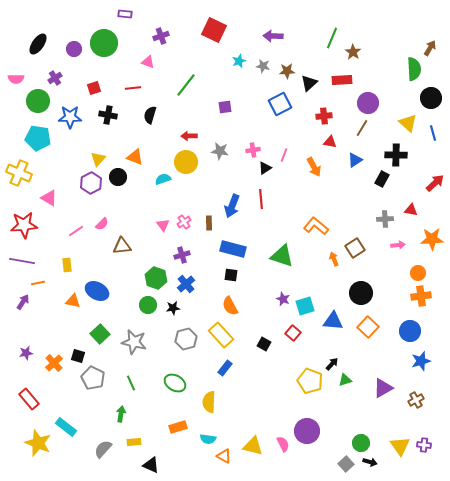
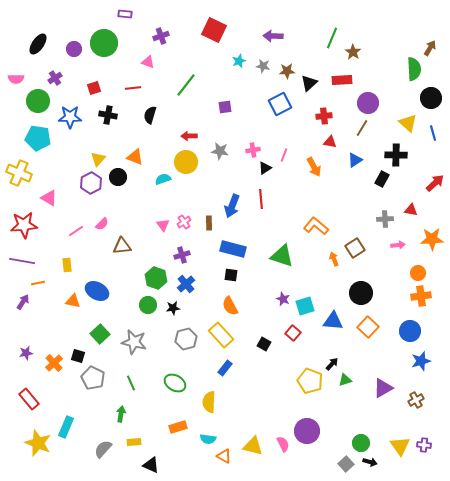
cyan rectangle at (66, 427): rotated 75 degrees clockwise
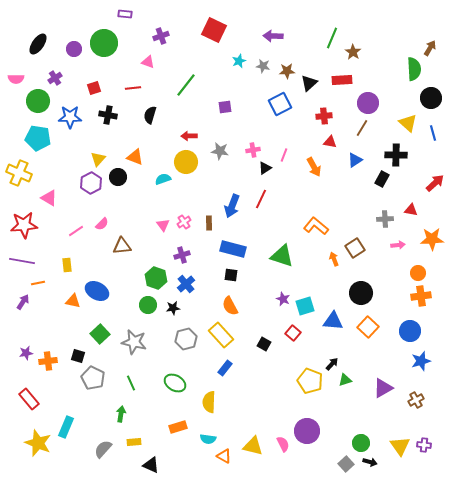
red line at (261, 199): rotated 30 degrees clockwise
orange cross at (54, 363): moved 6 px left, 2 px up; rotated 36 degrees clockwise
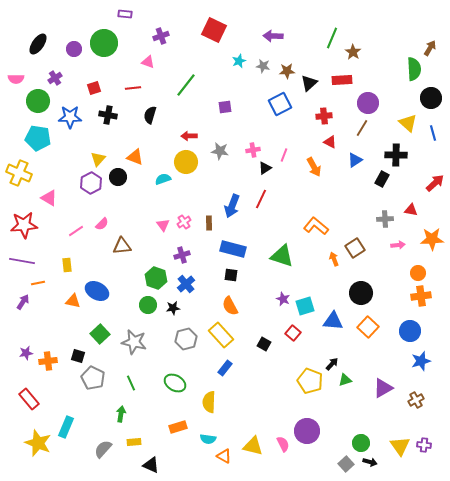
red triangle at (330, 142): rotated 16 degrees clockwise
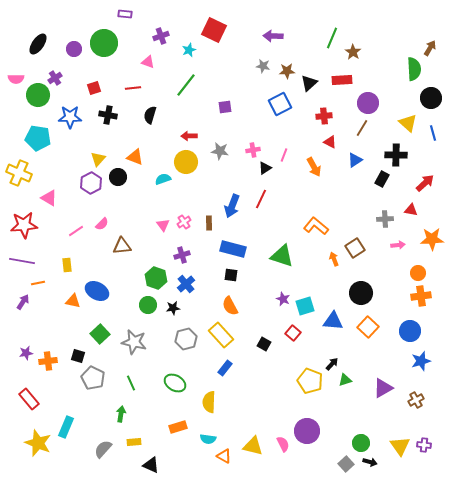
cyan star at (239, 61): moved 50 px left, 11 px up
green circle at (38, 101): moved 6 px up
red arrow at (435, 183): moved 10 px left
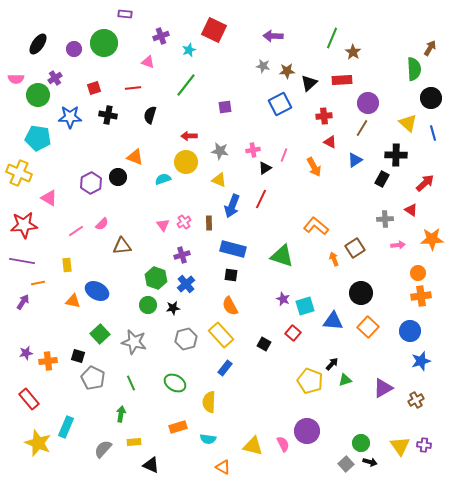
yellow triangle at (98, 159): moved 121 px right, 21 px down; rotated 49 degrees counterclockwise
red triangle at (411, 210): rotated 24 degrees clockwise
orange triangle at (224, 456): moved 1 px left, 11 px down
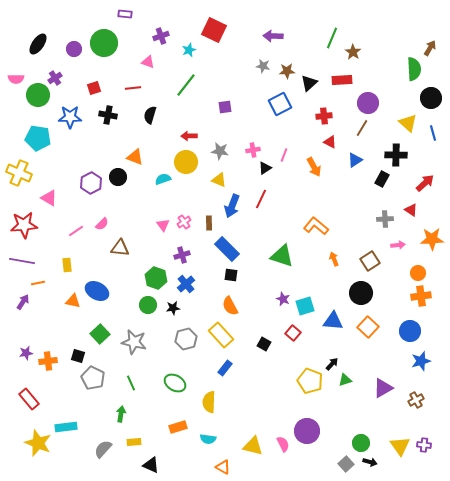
brown triangle at (122, 246): moved 2 px left, 2 px down; rotated 12 degrees clockwise
brown square at (355, 248): moved 15 px right, 13 px down
blue rectangle at (233, 249): moved 6 px left; rotated 30 degrees clockwise
cyan rectangle at (66, 427): rotated 60 degrees clockwise
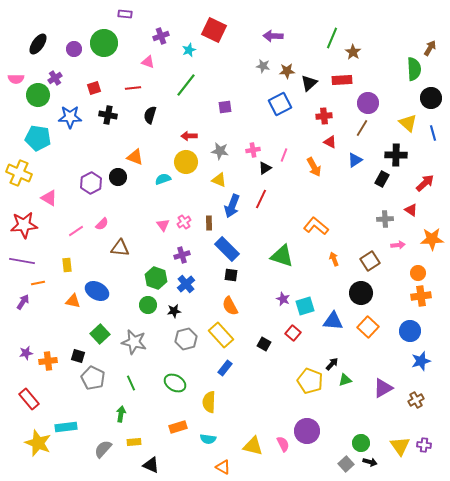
black star at (173, 308): moved 1 px right, 3 px down
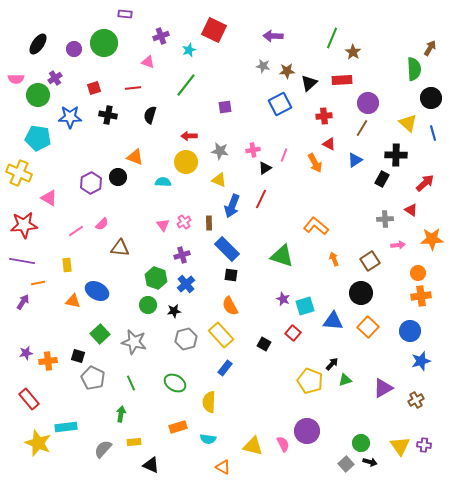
red triangle at (330, 142): moved 1 px left, 2 px down
orange arrow at (314, 167): moved 1 px right, 4 px up
cyan semicircle at (163, 179): moved 3 px down; rotated 21 degrees clockwise
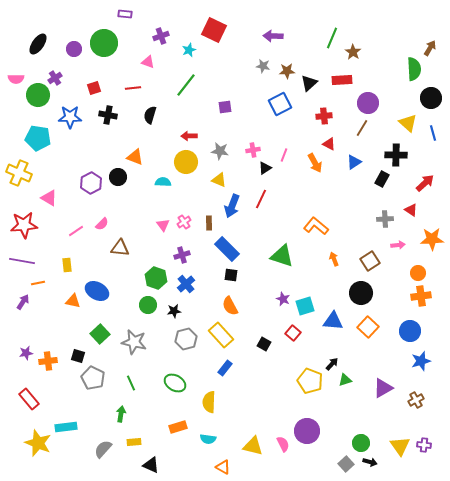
blue triangle at (355, 160): moved 1 px left, 2 px down
